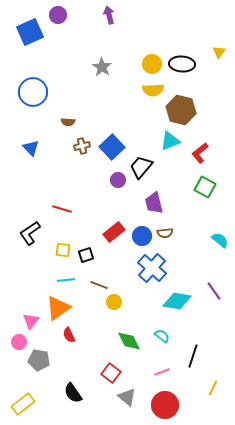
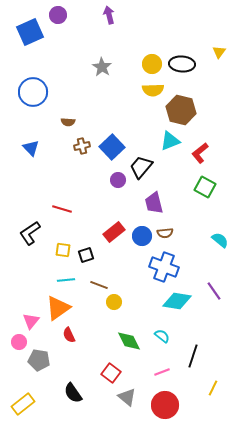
blue cross at (152, 268): moved 12 px right, 1 px up; rotated 20 degrees counterclockwise
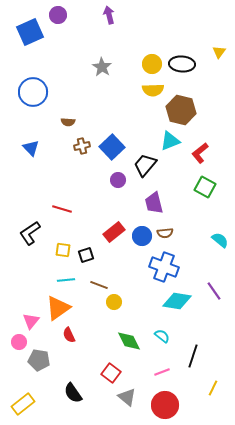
black trapezoid at (141, 167): moved 4 px right, 2 px up
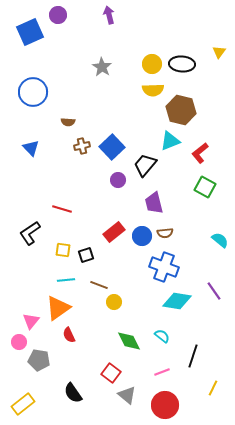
gray triangle at (127, 397): moved 2 px up
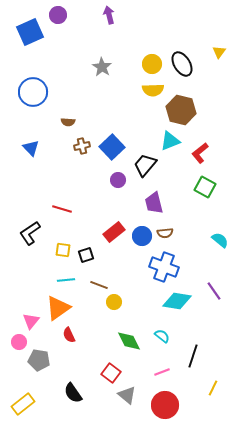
black ellipse at (182, 64): rotated 55 degrees clockwise
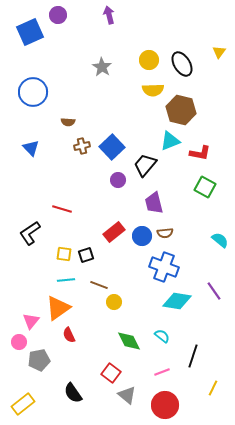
yellow circle at (152, 64): moved 3 px left, 4 px up
red L-shape at (200, 153): rotated 130 degrees counterclockwise
yellow square at (63, 250): moved 1 px right, 4 px down
gray pentagon at (39, 360): rotated 20 degrees counterclockwise
